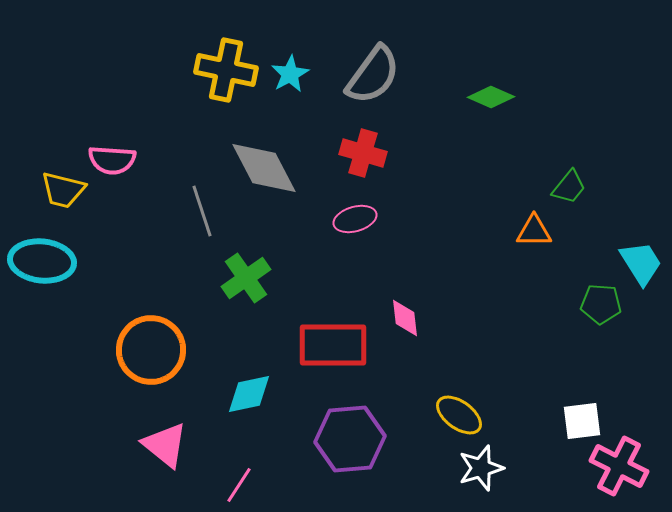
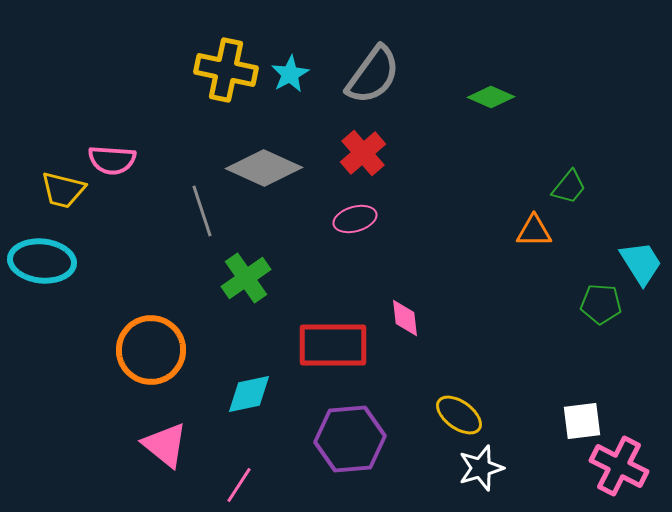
red cross: rotated 33 degrees clockwise
gray diamond: rotated 38 degrees counterclockwise
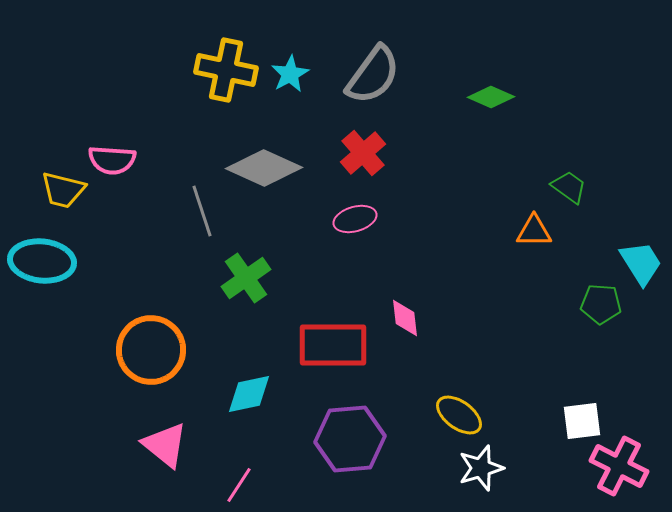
green trapezoid: rotated 93 degrees counterclockwise
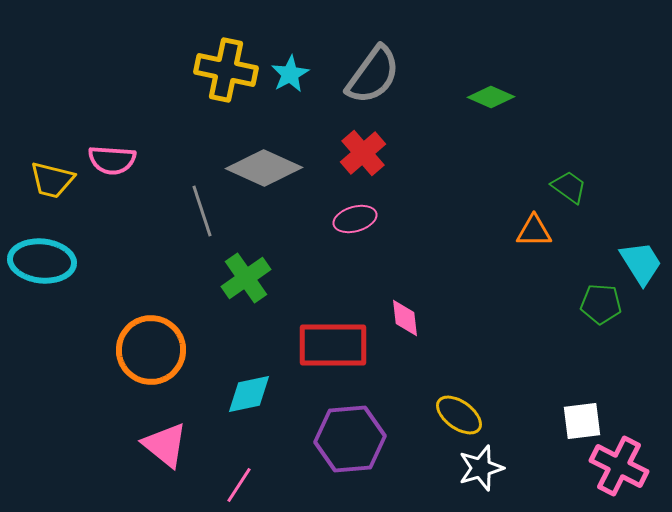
yellow trapezoid: moved 11 px left, 10 px up
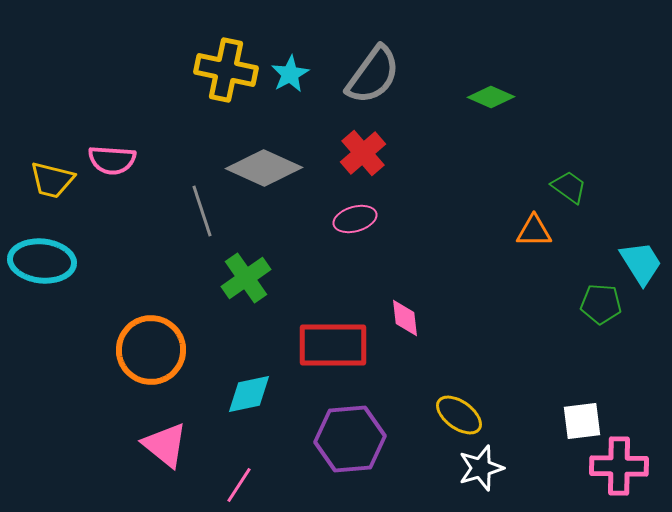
pink cross: rotated 26 degrees counterclockwise
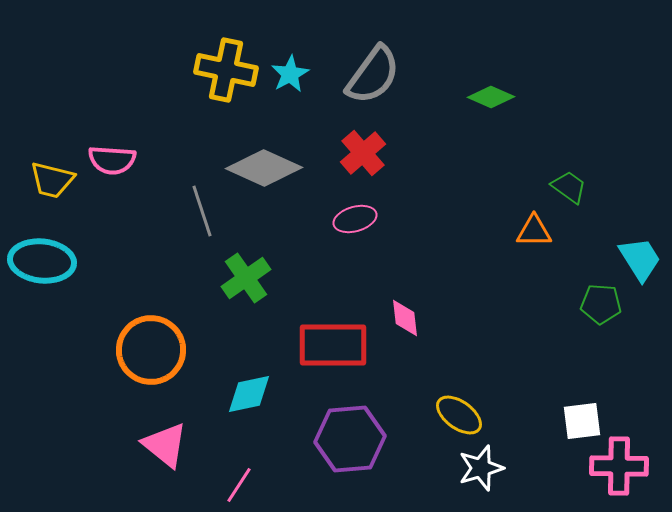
cyan trapezoid: moved 1 px left, 4 px up
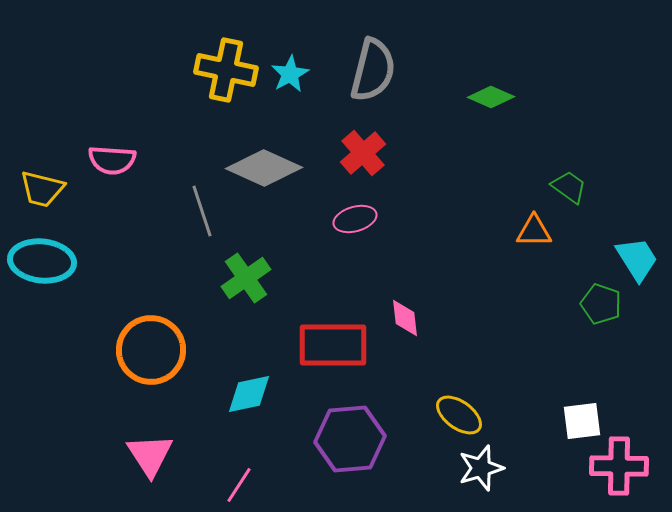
gray semicircle: moved 5 px up; rotated 22 degrees counterclockwise
yellow trapezoid: moved 10 px left, 9 px down
cyan trapezoid: moved 3 px left
green pentagon: rotated 15 degrees clockwise
pink triangle: moved 15 px left, 10 px down; rotated 18 degrees clockwise
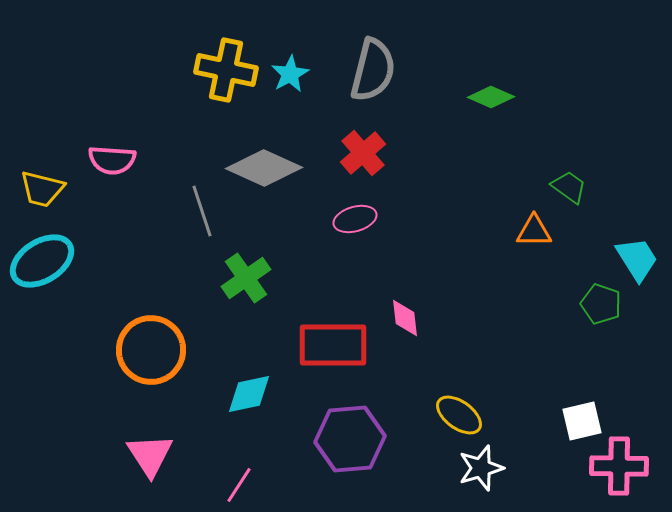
cyan ellipse: rotated 38 degrees counterclockwise
white square: rotated 6 degrees counterclockwise
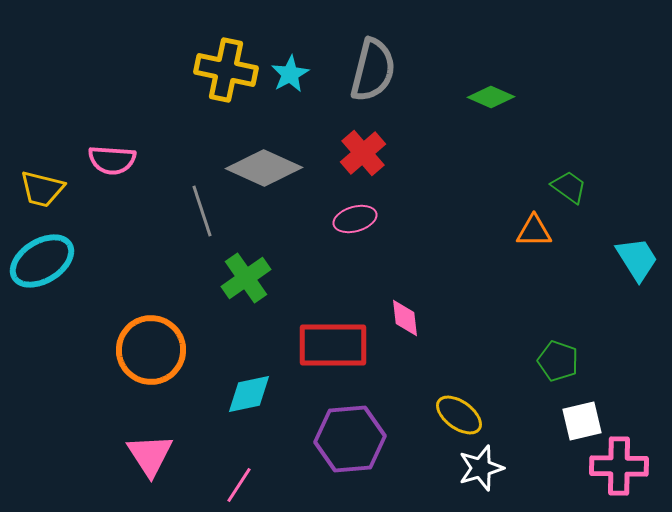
green pentagon: moved 43 px left, 57 px down
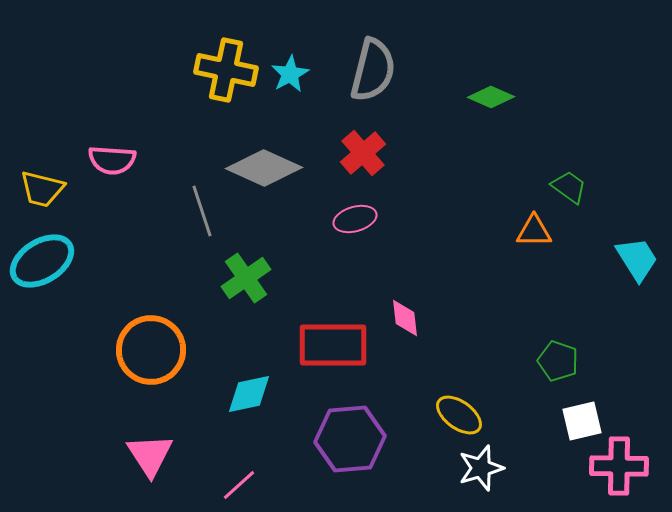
pink line: rotated 15 degrees clockwise
